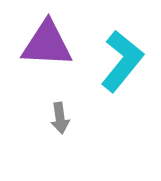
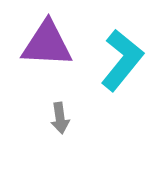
cyan L-shape: moved 1 px up
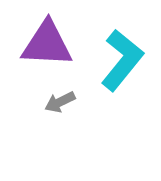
gray arrow: moved 16 px up; rotated 72 degrees clockwise
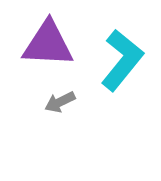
purple triangle: moved 1 px right
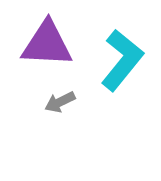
purple triangle: moved 1 px left
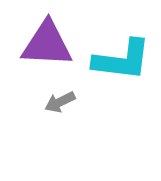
cyan L-shape: rotated 58 degrees clockwise
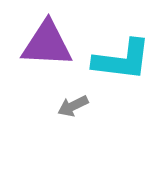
gray arrow: moved 13 px right, 4 px down
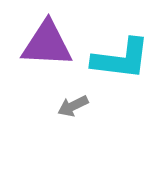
cyan L-shape: moved 1 px left, 1 px up
